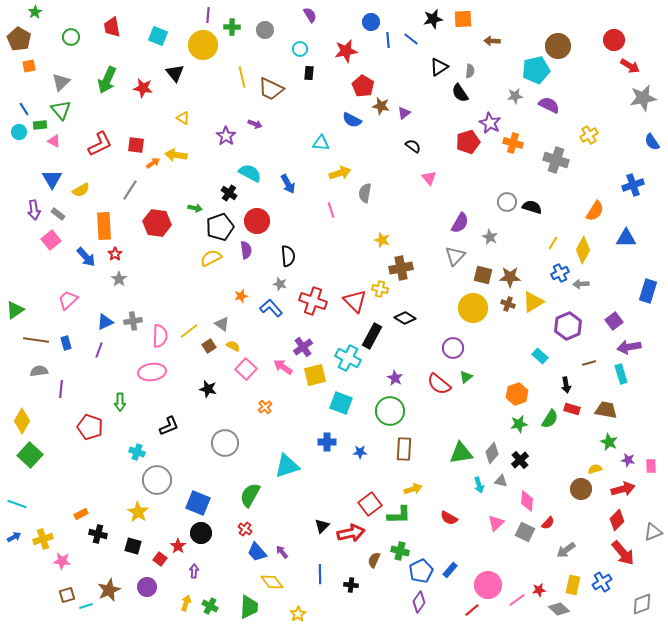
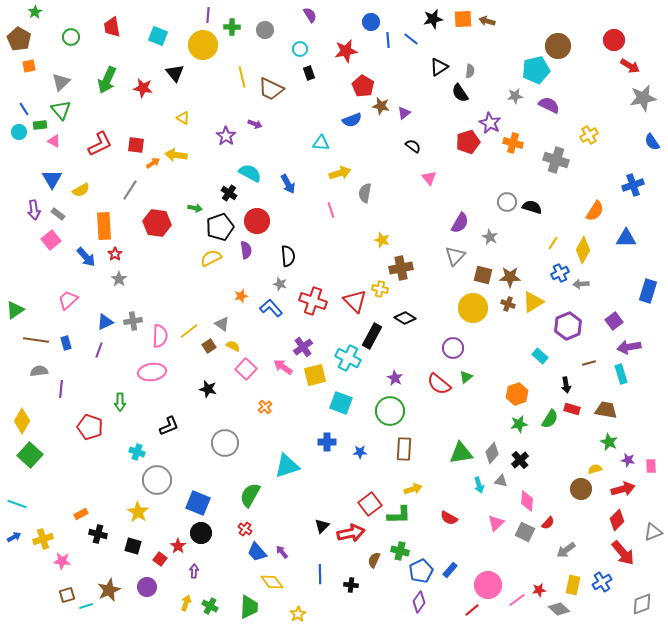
brown arrow at (492, 41): moved 5 px left, 20 px up; rotated 14 degrees clockwise
black rectangle at (309, 73): rotated 24 degrees counterclockwise
blue semicircle at (352, 120): rotated 48 degrees counterclockwise
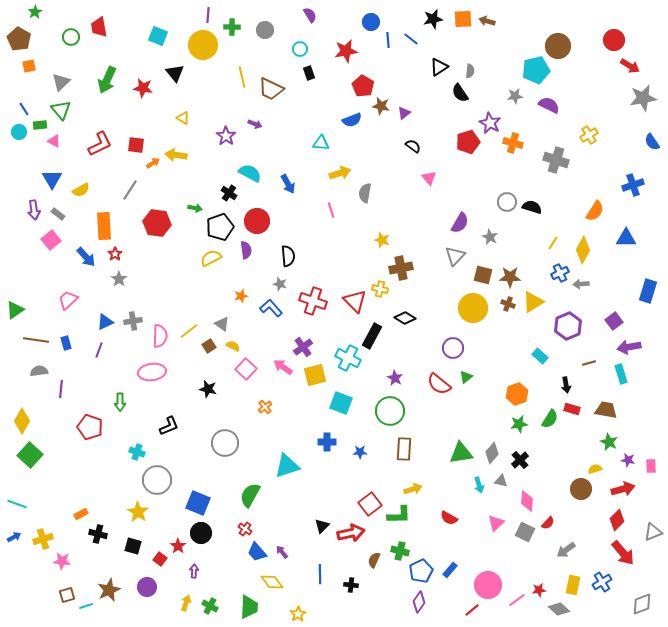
red trapezoid at (112, 27): moved 13 px left
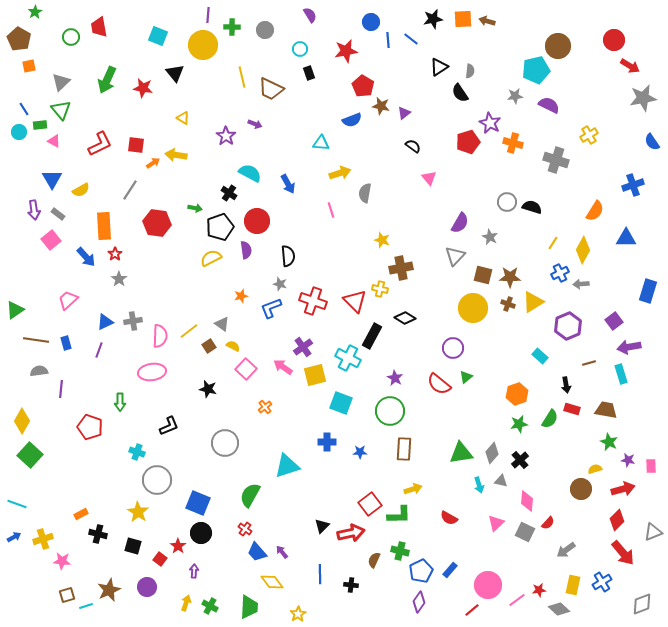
blue L-shape at (271, 308): rotated 70 degrees counterclockwise
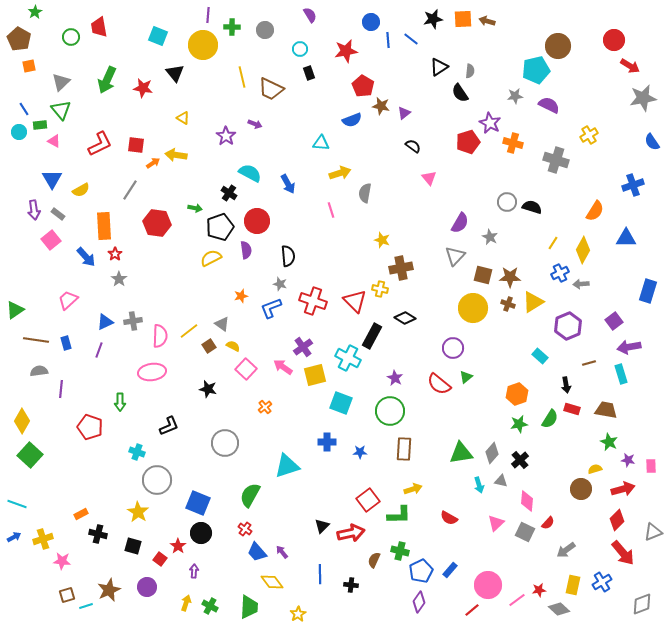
red square at (370, 504): moved 2 px left, 4 px up
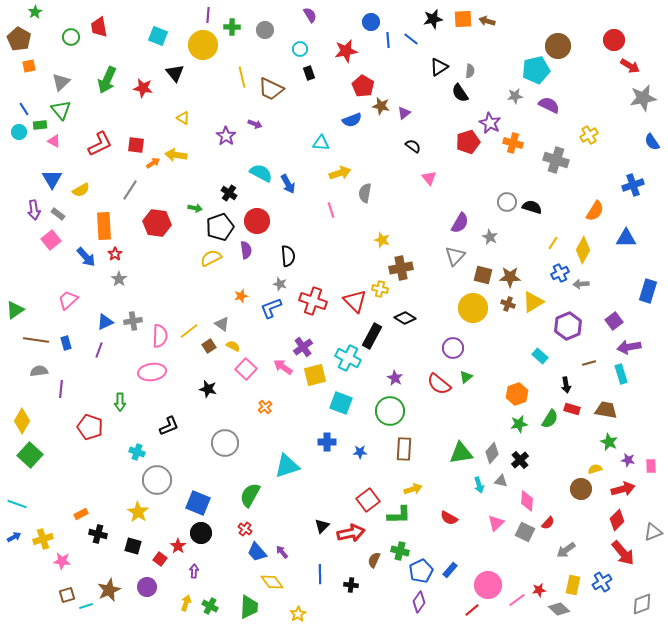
cyan semicircle at (250, 173): moved 11 px right
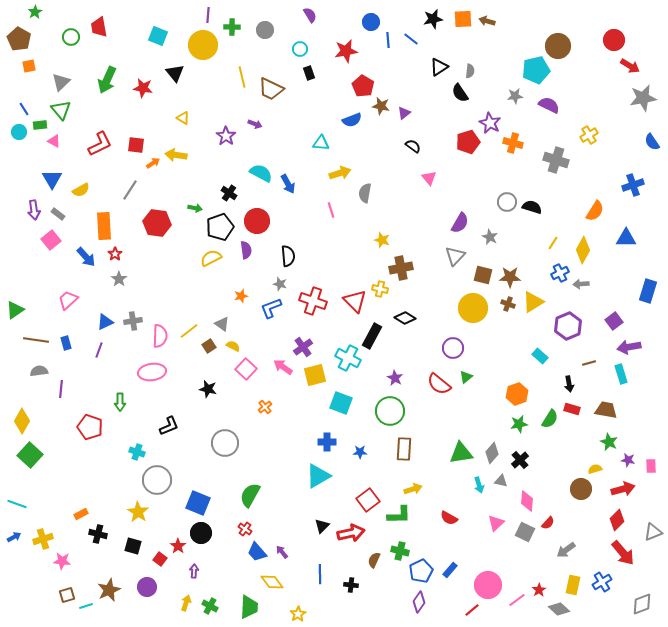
black arrow at (566, 385): moved 3 px right, 1 px up
cyan triangle at (287, 466): moved 31 px right, 10 px down; rotated 12 degrees counterclockwise
red star at (539, 590): rotated 24 degrees counterclockwise
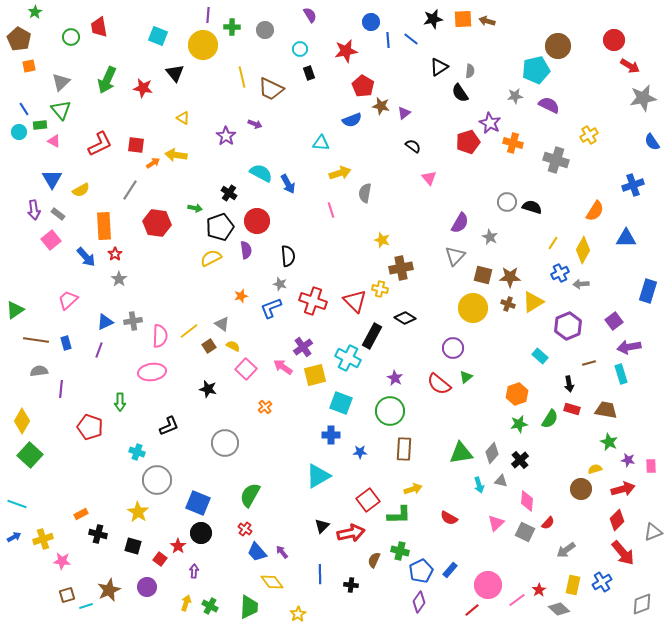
blue cross at (327, 442): moved 4 px right, 7 px up
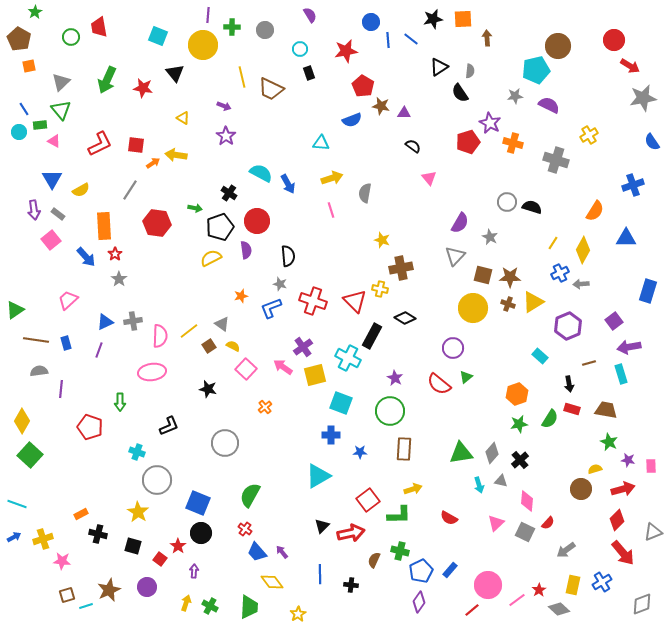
brown arrow at (487, 21): moved 17 px down; rotated 70 degrees clockwise
purple triangle at (404, 113): rotated 40 degrees clockwise
purple arrow at (255, 124): moved 31 px left, 18 px up
yellow arrow at (340, 173): moved 8 px left, 5 px down
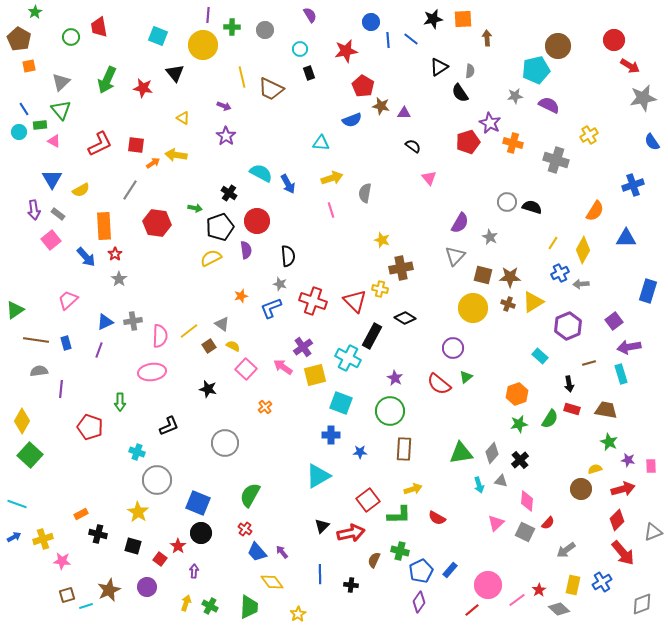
red semicircle at (449, 518): moved 12 px left
